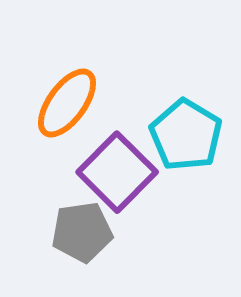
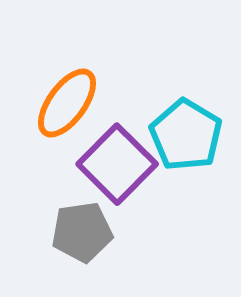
purple square: moved 8 px up
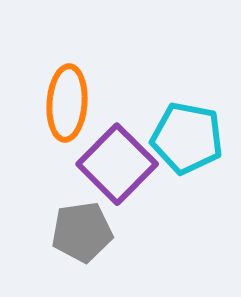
orange ellipse: rotated 32 degrees counterclockwise
cyan pentagon: moved 1 px right, 3 px down; rotated 20 degrees counterclockwise
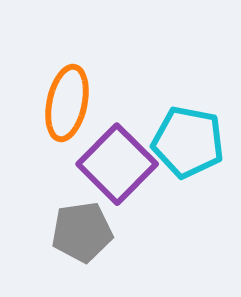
orange ellipse: rotated 8 degrees clockwise
cyan pentagon: moved 1 px right, 4 px down
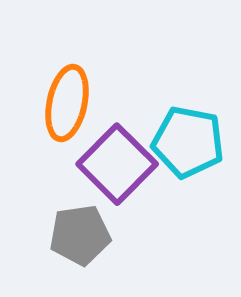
gray pentagon: moved 2 px left, 3 px down
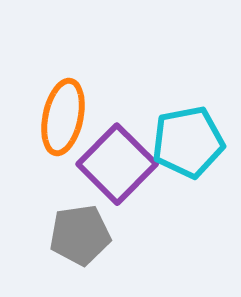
orange ellipse: moved 4 px left, 14 px down
cyan pentagon: rotated 22 degrees counterclockwise
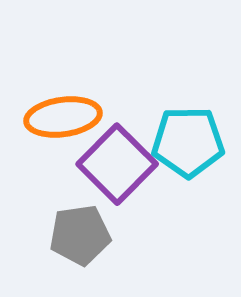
orange ellipse: rotated 70 degrees clockwise
cyan pentagon: rotated 10 degrees clockwise
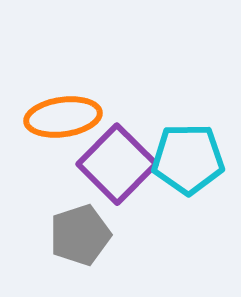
cyan pentagon: moved 17 px down
gray pentagon: rotated 10 degrees counterclockwise
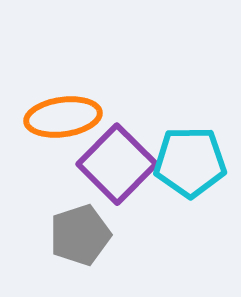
cyan pentagon: moved 2 px right, 3 px down
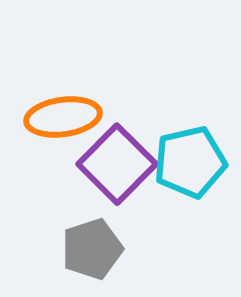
cyan pentagon: rotated 12 degrees counterclockwise
gray pentagon: moved 12 px right, 14 px down
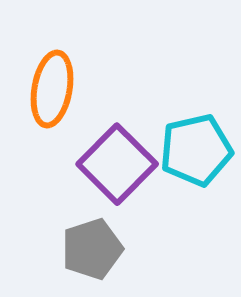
orange ellipse: moved 11 px left, 28 px up; rotated 72 degrees counterclockwise
cyan pentagon: moved 6 px right, 12 px up
